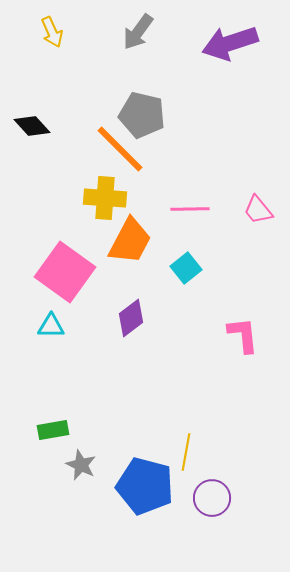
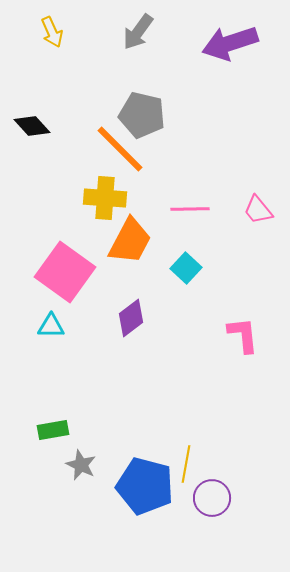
cyan square: rotated 8 degrees counterclockwise
yellow line: moved 12 px down
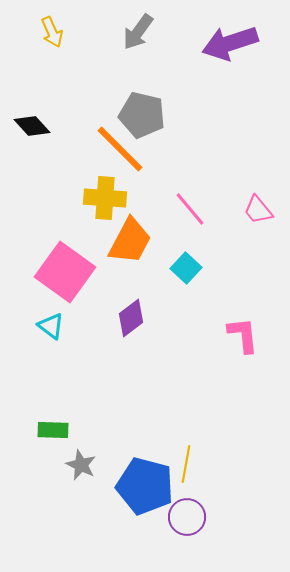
pink line: rotated 51 degrees clockwise
cyan triangle: rotated 36 degrees clockwise
green rectangle: rotated 12 degrees clockwise
purple circle: moved 25 px left, 19 px down
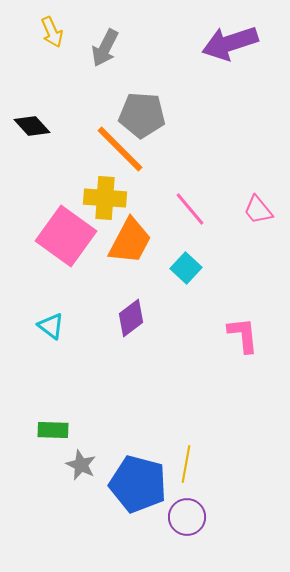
gray arrow: moved 33 px left, 16 px down; rotated 9 degrees counterclockwise
gray pentagon: rotated 9 degrees counterclockwise
pink square: moved 1 px right, 36 px up
blue pentagon: moved 7 px left, 2 px up
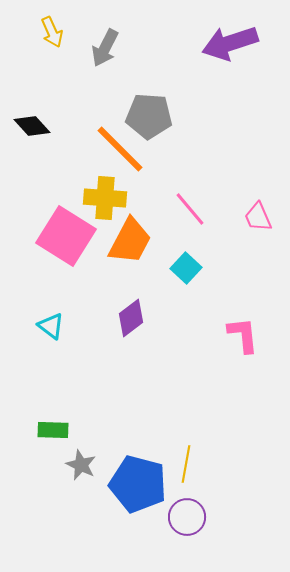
gray pentagon: moved 7 px right, 1 px down
pink trapezoid: moved 7 px down; rotated 16 degrees clockwise
pink square: rotated 4 degrees counterclockwise
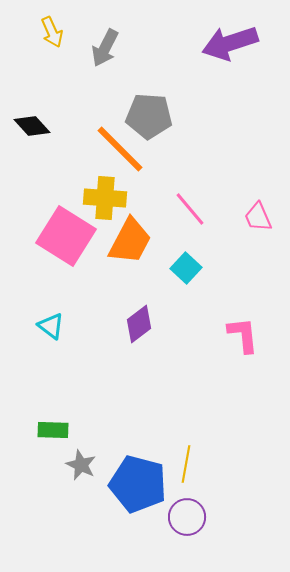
purple diamond: moved 8 px right, 6 px down
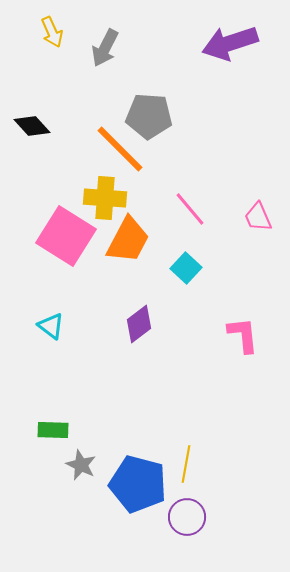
orange trapezoid: moved 2 px left, 1 px up
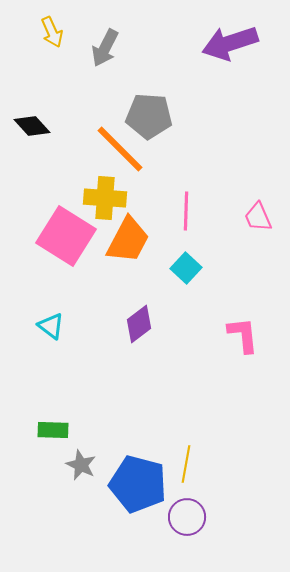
pink line: moved 4 px left, 2 px down; rotated 42 degrees clockwise
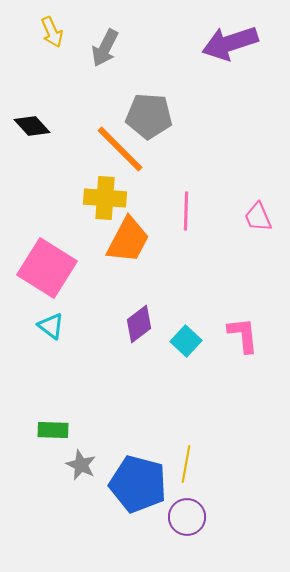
pink square: moved 19 px left, 32 px down
cyan square: moved 73 px down
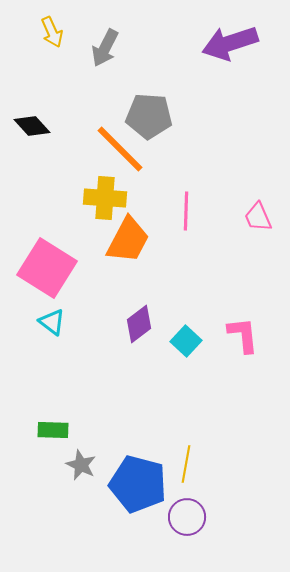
cyan triangle: moved 1 px right, 4 px up
